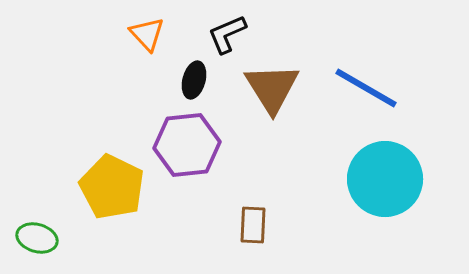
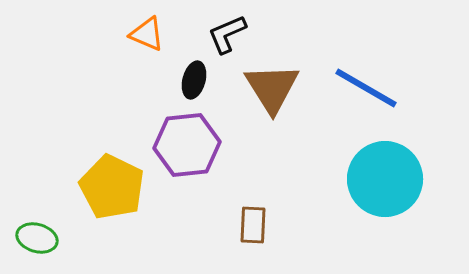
orange triangle: rotated 24 degrees counterclockwise
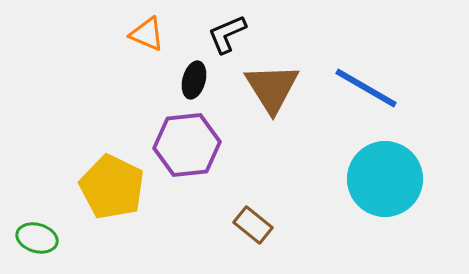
brown rectangle: rotated 54 degrees counterclockwise
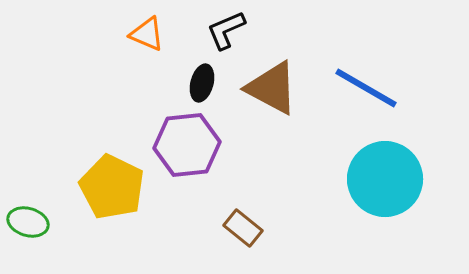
black L-shape: moved 1 px left, 4 px up
black ellipse: moved 8 px right, 3 px down
brown triangle: rotated 30 degrees counterclockwise
brown rectangle: moved 10 px left, 3 px down
green ellipse: moved 9 px left, 16 px up
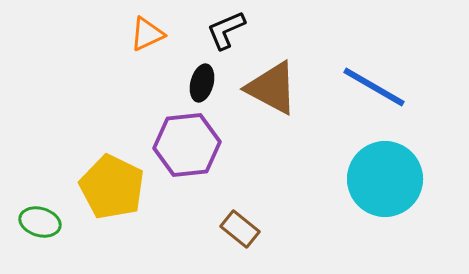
orange triangle: rotated 48 degrees counterclockwise
blue line: moved 8 px right, 1 px up
green ellipse: moved 12 px right
brown rectangle: moved 3 px left, 1 px down
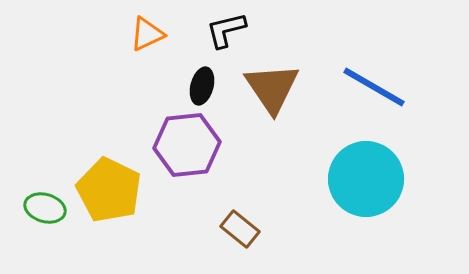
black L-shape: rotated 9 degrees clockwise
black ellipse: moved 3 px down
brown triangle: rotated 28 degrees clockwise
cyan circle: moved 19 px left
yellow pentagon: moved 3 px left, 3 px down
green ellipse: moved 5 px right, 14 px up
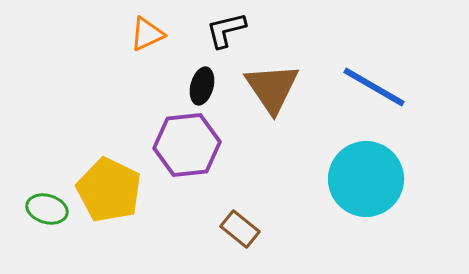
green ellipse: moved 2 px right, 1 px down
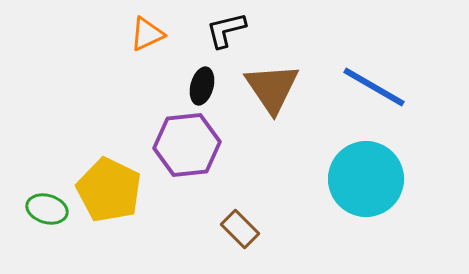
brown rectangle: rotated 6 degrees clockwise
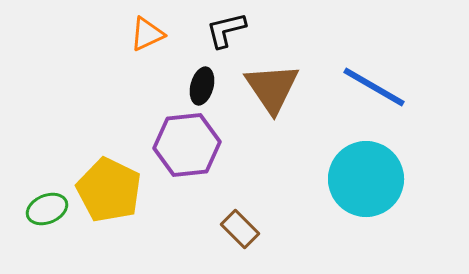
green ellipse: rotated 39 degrees counterclockwise
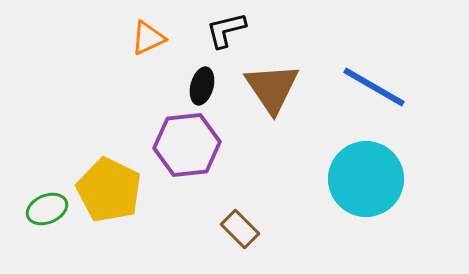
orange triangle: moved 1 px right, 4 px down
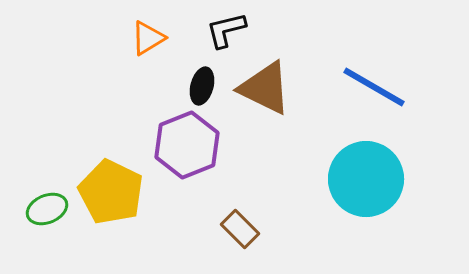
orange triangle: rotated 6 degrees counterclockwise
brown triangle: moved 7 px left; rotated 30 degrees counterclockwise
purple hexagon: rotated 16 degrees counterclockwise
yellow pentagon: moved 2 px right, 2 px down
